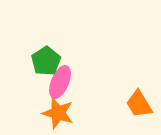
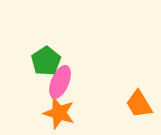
orange star: moved 1 px right
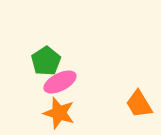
pink ellipse: rotated 40 degrees clockwise
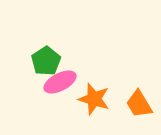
orange star: moved 35 px right, 14 px up
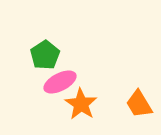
green pentagon: moved 1 px left, 6 px up
orange star: moved 13 px left, 5 px down; rotated 16 degrees clockwise
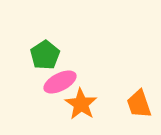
orange trapezoid: rotated 12 degrees clockwise
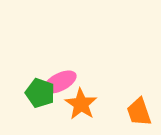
green pentagon: moved 5 px left, 38 px down; rotated 20 degrees counterclockwise
orange trapezoid: moved 8 px down
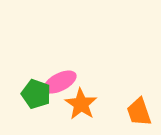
green pentagon: moved 4 px left, 1 px down
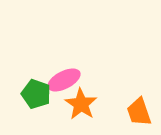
pink ellipse: moved 4 px right, 2 px up
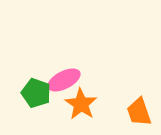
green pentagon: moved 1 px up
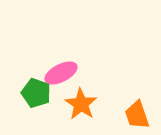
pink ellipse: moved 3 px left, 7 px up
orange trapezoid: moved 2 px left, 3 px down
